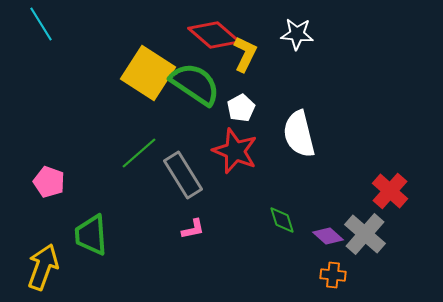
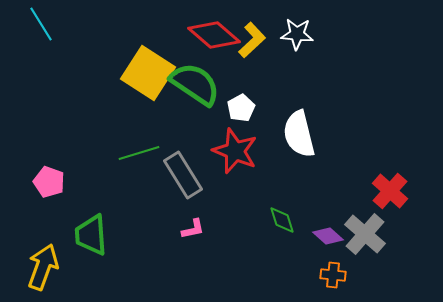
yellow L-shape: moved 7 px right, 14 px up; rotated 21 degrees clockwise
green line: rotated 24 degrees clockwise
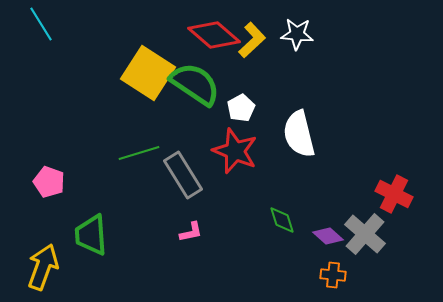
red cross: moved 4 px right, 3 px down; rotated 15 degrees counterclockwise
pink L-shape: moved 2 px left, 3 px down
